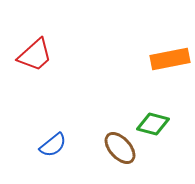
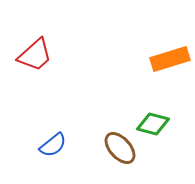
orange rectangle: rotated 6 degrees counterclockwise
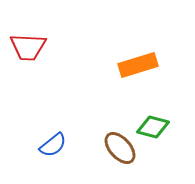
red trapezoid: moved 7 px left, 8 px up; rotated 45 degrees clockwise
orange rectangle: moved 32 px left, 6 px down
green diamond: moved 3 px down
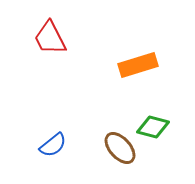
red trapezoid: moved 22 px right, 9 px up; rotated 60 degrees clockwise
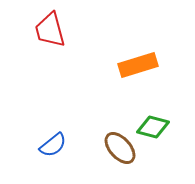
red trapezoid: moved 8 px up; rotated 12 degrees clockwise
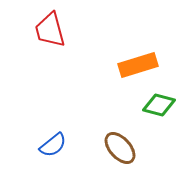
green diamond: moved 6 px right, 22 px up
